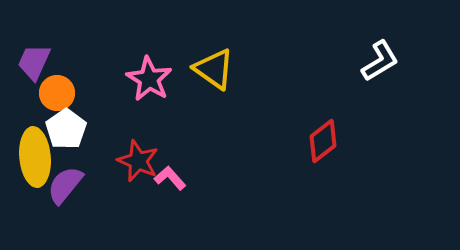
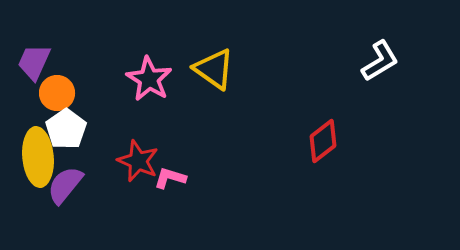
yellow ellipse: moved 3 px right
pink L-shape: rotated 32 degrees counterclockwise
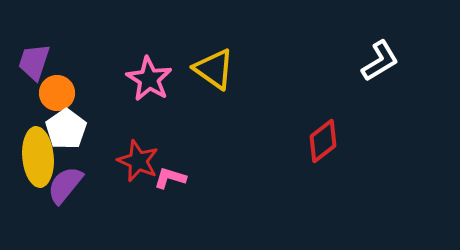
purple trapezoid: rotated 6 degrees counterclockwise
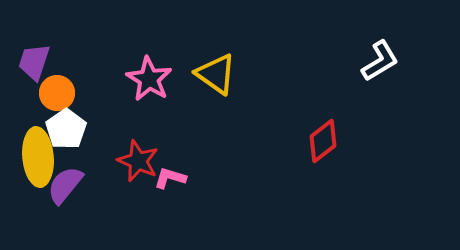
yellow triangle: moved 2 px right, 5 px down
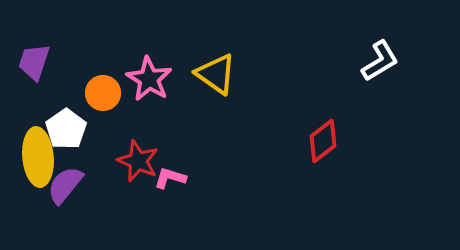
orange circle: moved 46 px right
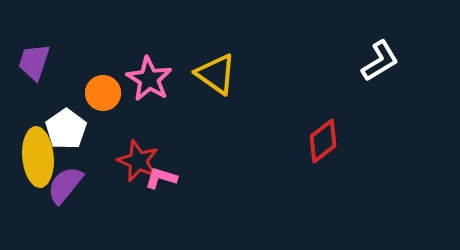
pink L-shape: moved 9 px left
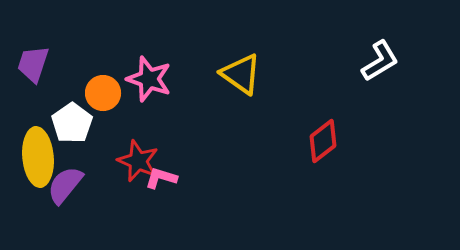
purple trapezoid: moved 1 px left, 2 px down
yellow triangle: moved 25 px right
pink star: rotated 12 degrees counterclockwise
white pentagon: moved 6 px right, 6 px up
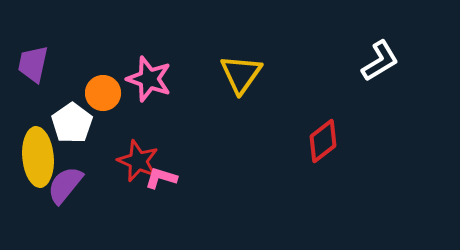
purple trapezoid: rotated 6 degrees counterclockwise
yellow triangle: rotated 30 degrees clockwise
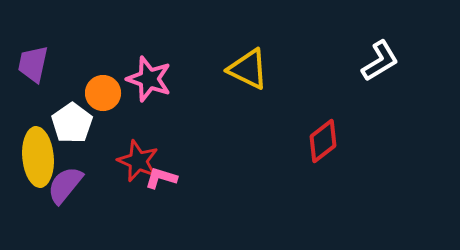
yellow triangle: moved 7 px right, 5 px up; rotated 39 degrees counterclockwise
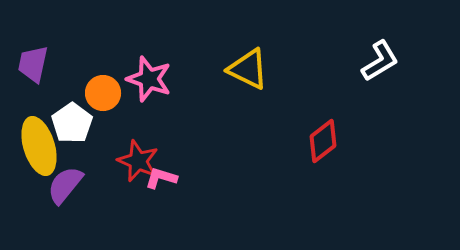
yellow ellipse: moved 1 px right, 11 px up; rotated 12 degrees counterclockwise
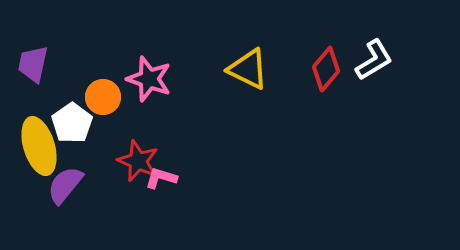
white L-shape: moved 6 px left, 1 px up
orange circle: moved 4 px down
red diamond: moved 3 px right, 72 px up; rotated 12 degrees counterclockwise
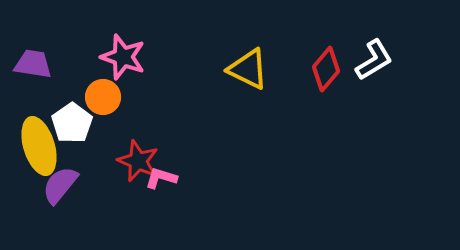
purple trapezoid: rotated 87 degrees clockwise
pink star: moved 26 px left, 22 px up
purple semicircle: moved 5 px left
